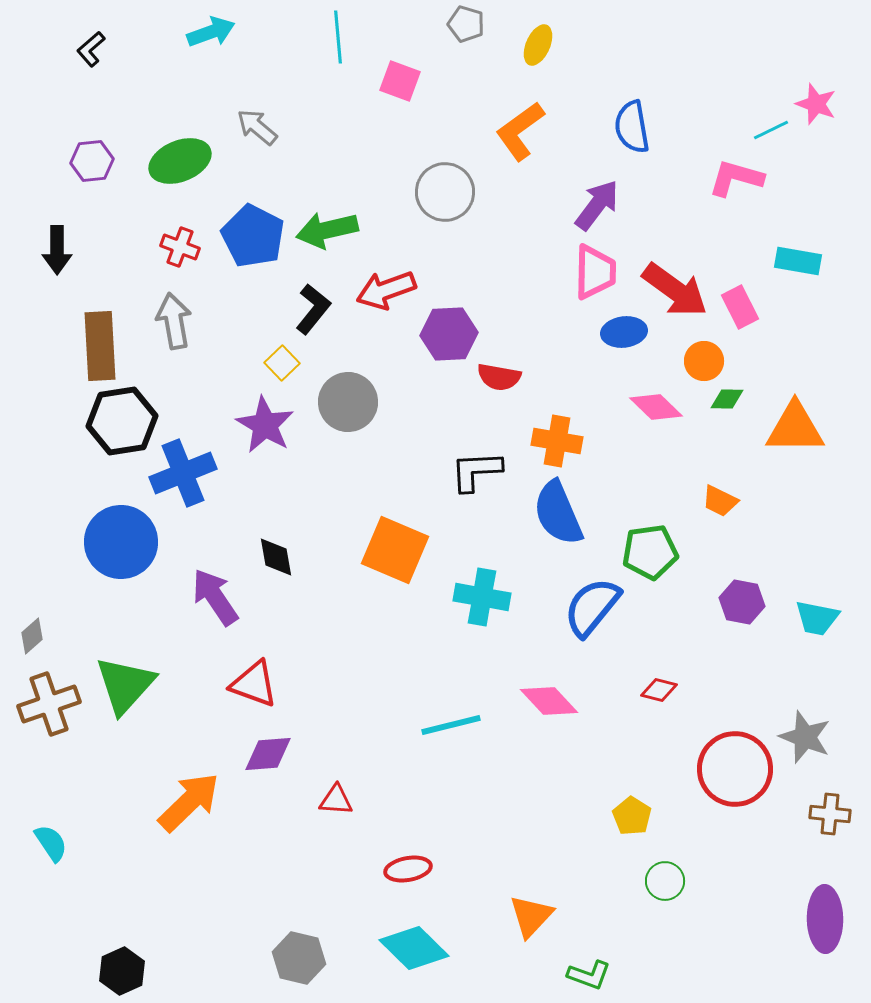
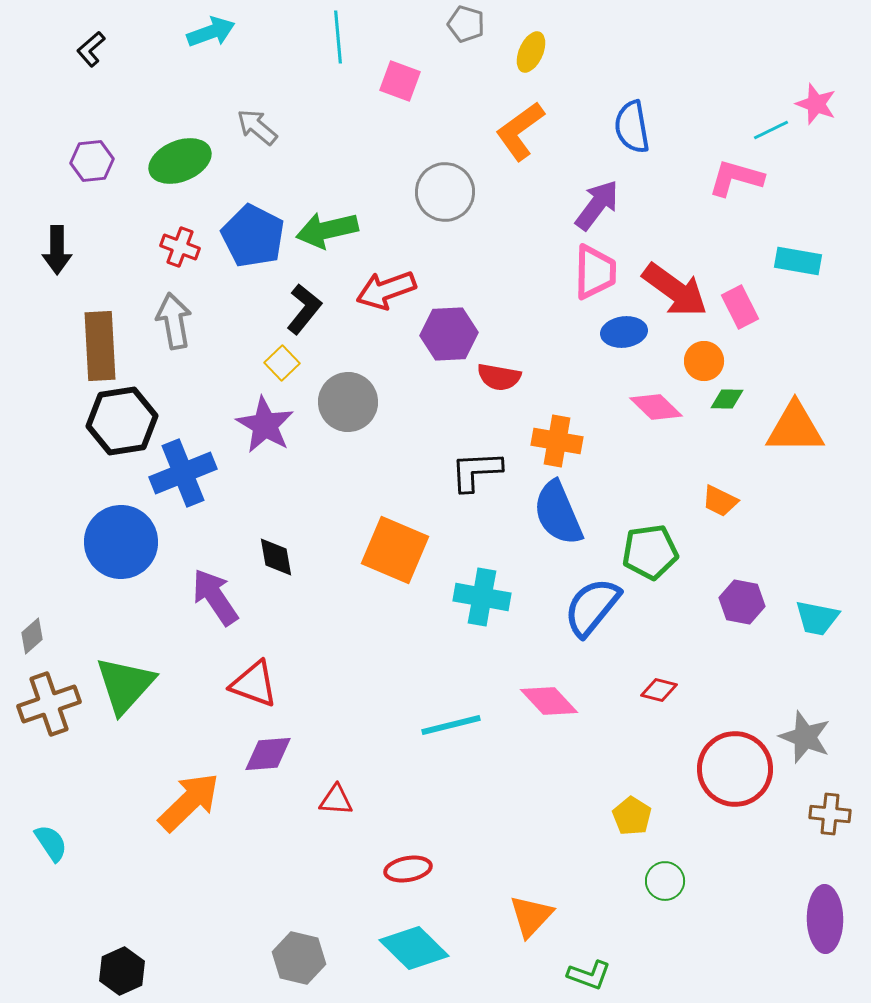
yellow ellipse at (538, 45): moved 7 px left, 7 px down
black L-shape at (313, 309): moved 9 px left
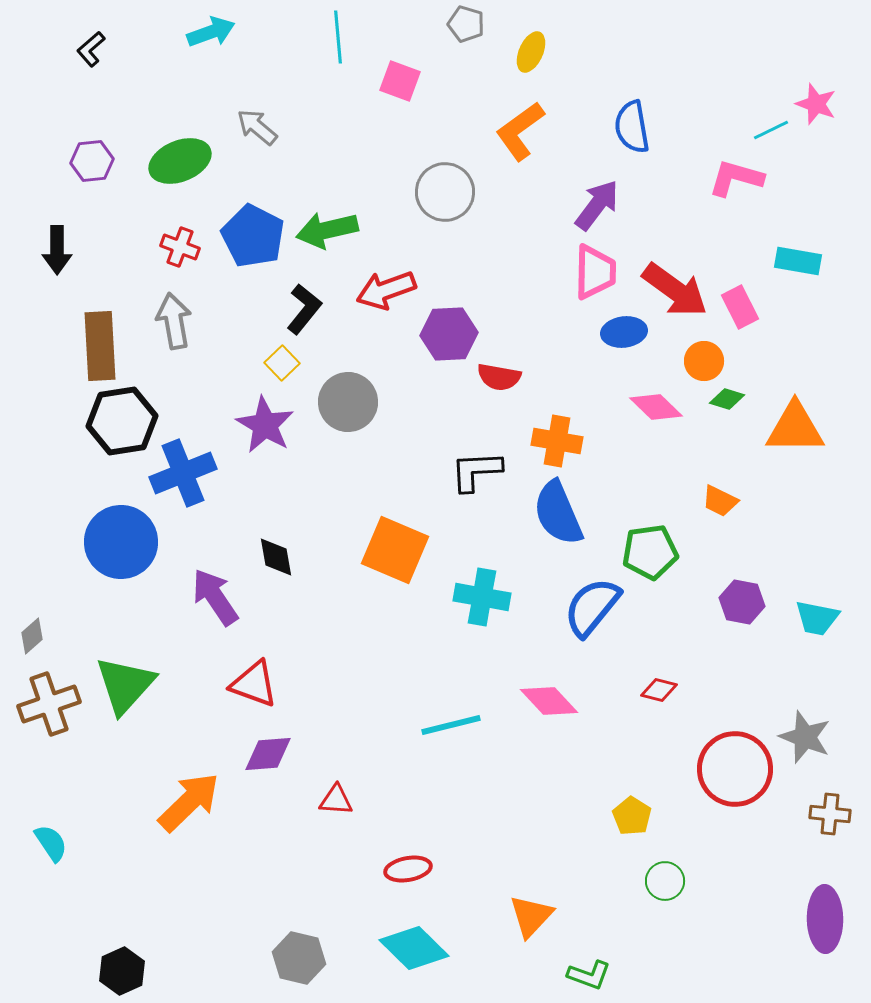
green diamond at (727, 399): rotated 16 degrees clockwise
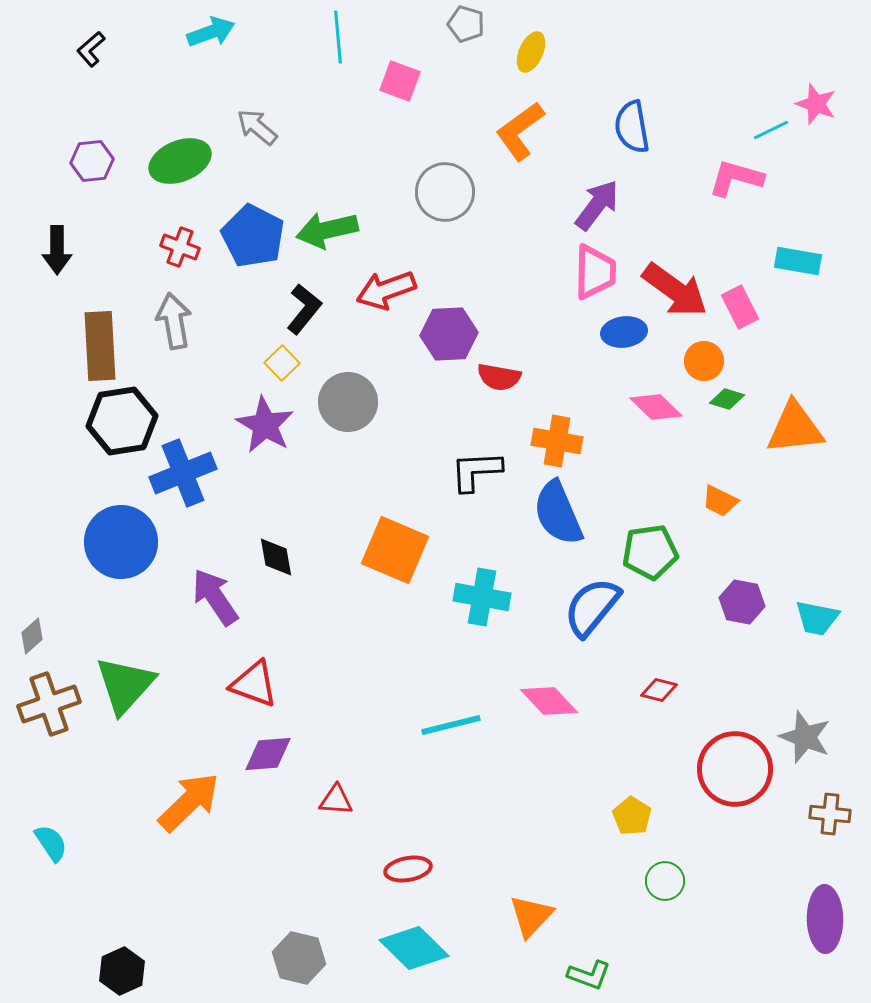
orange triangle at (795, 428): rotated 6 degrees counterclockwise
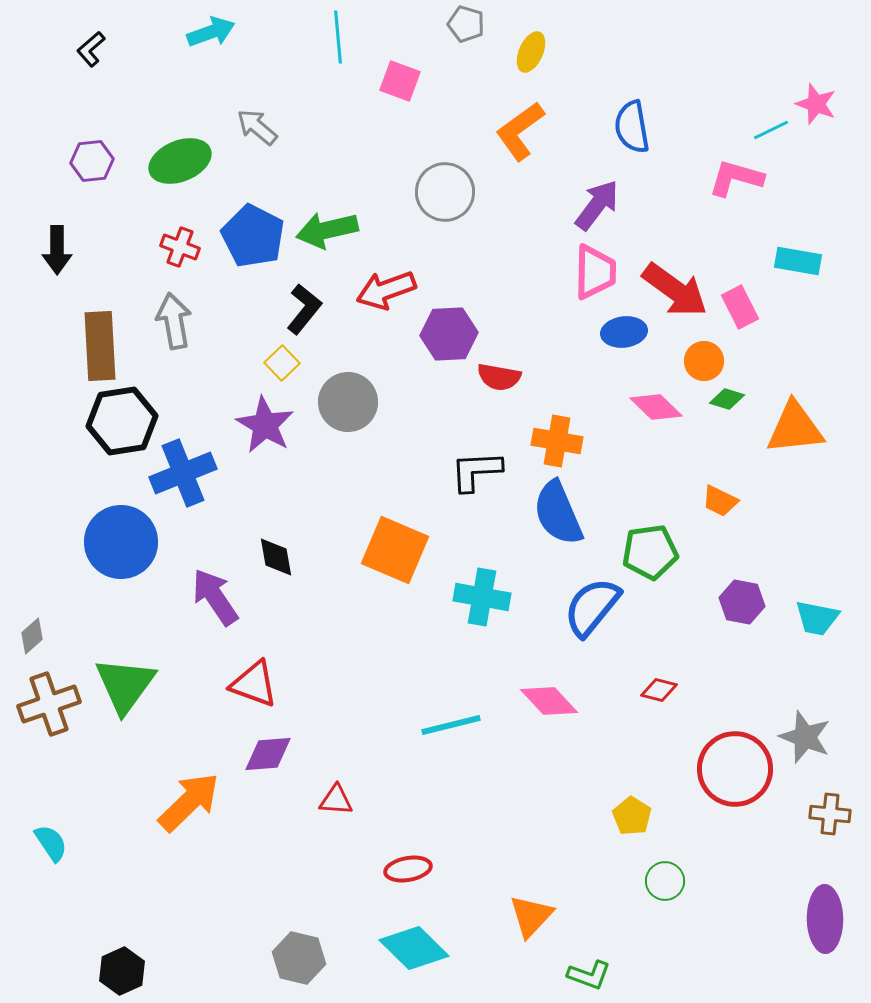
green triangle at (125, 685): rotated 6 degrees counterclockwise
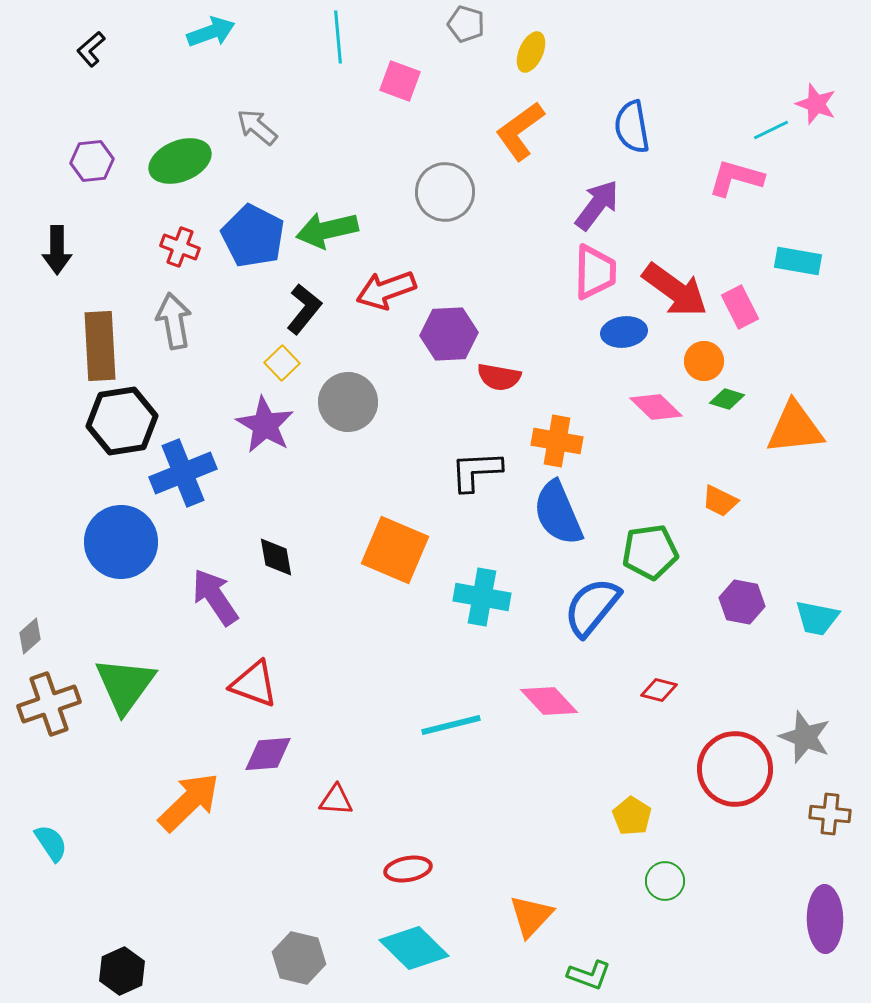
gray diamond at (32, 636): moved 2 px left
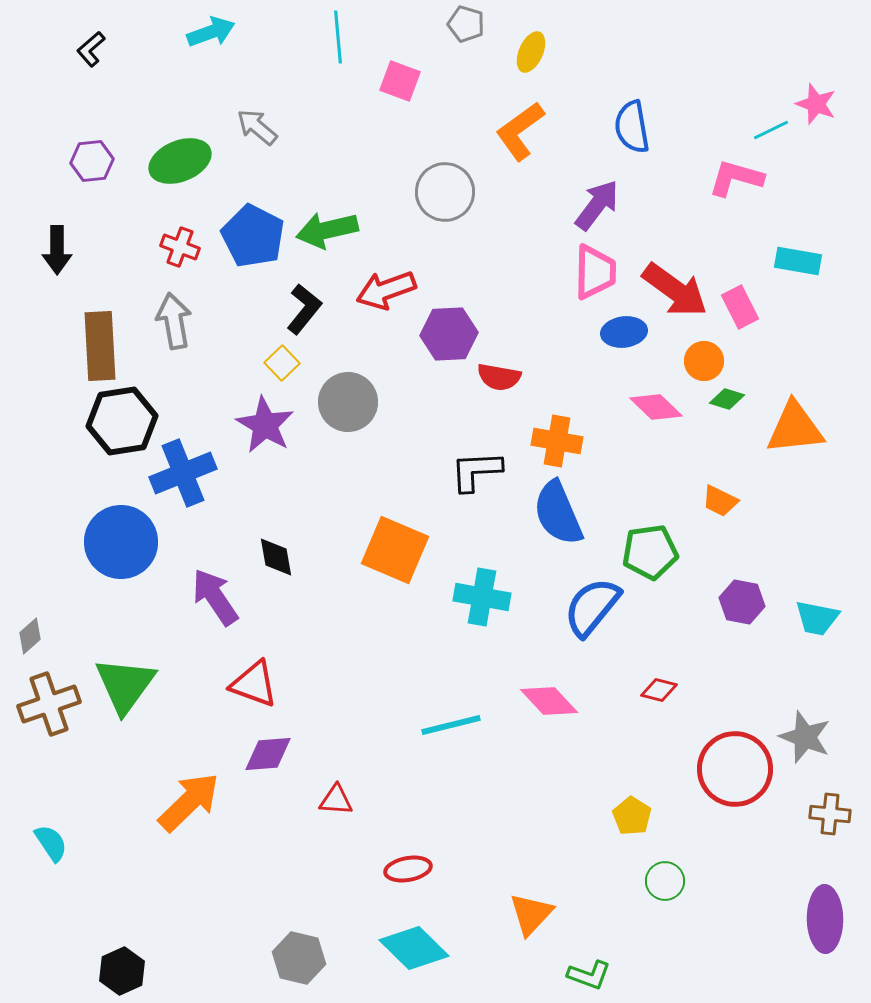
orange triangle at (531, 916): moved 2 px up
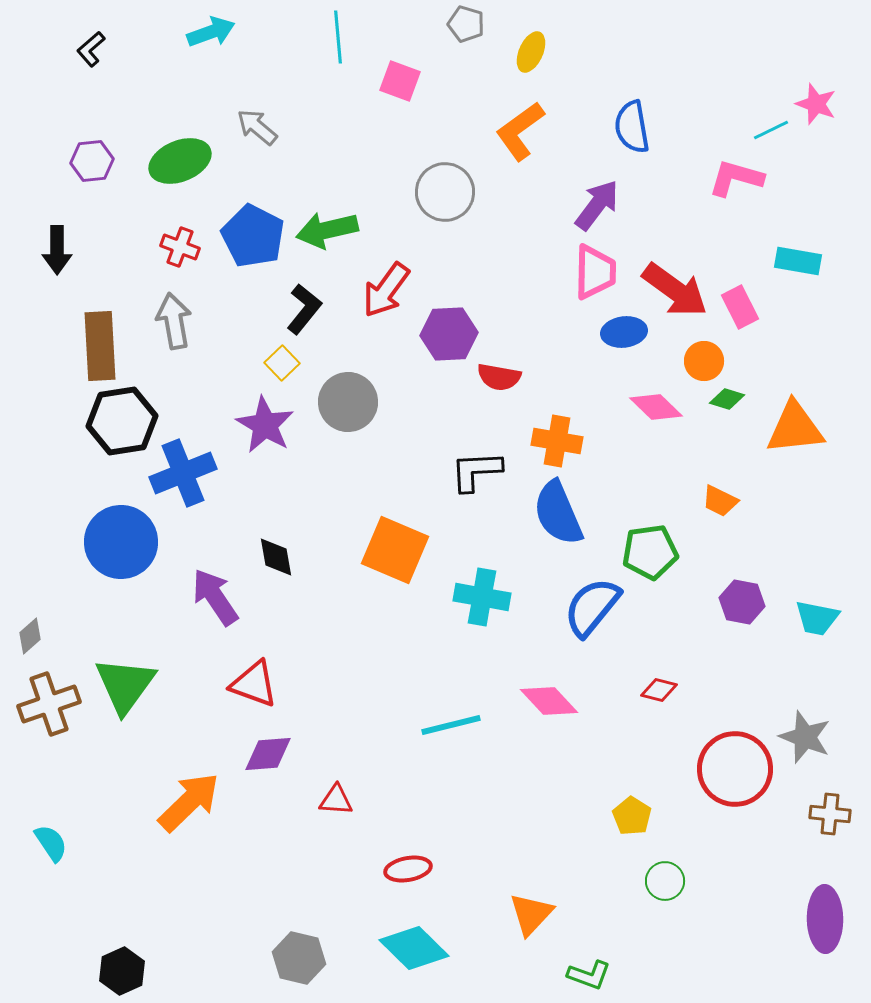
red arrow at (386, 290): rotated 34 degrees counterclockwise
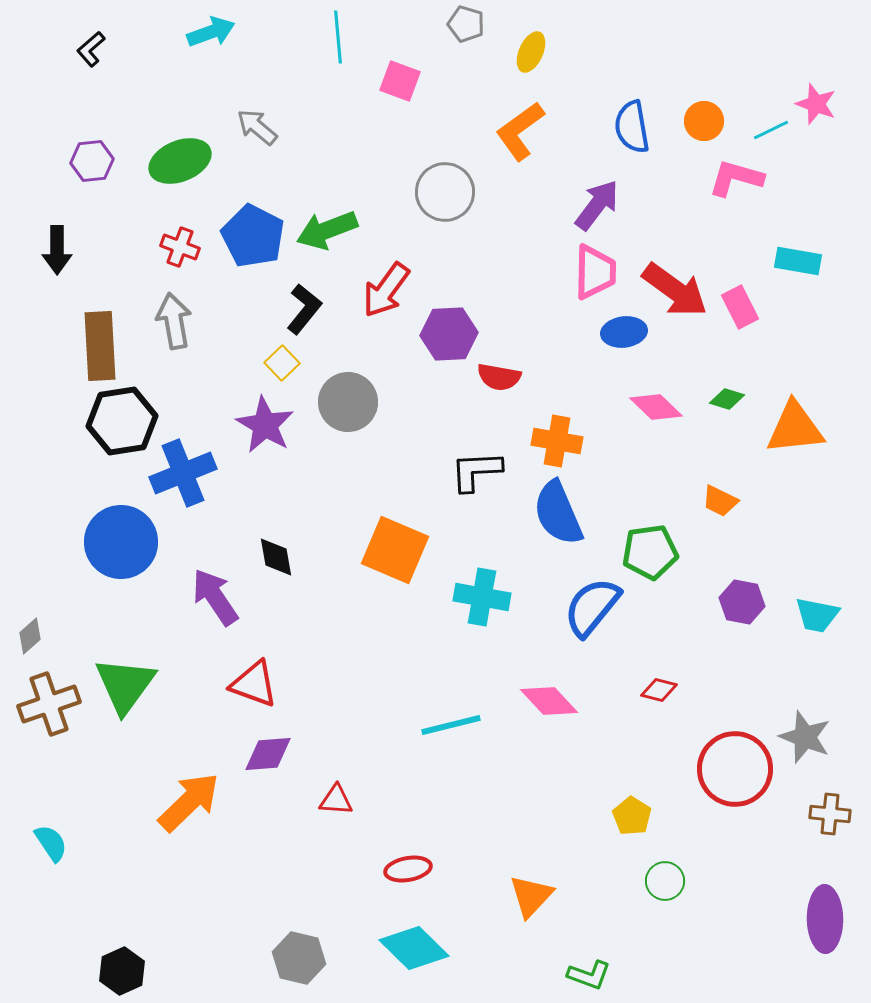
green arrow at (327, 230): rotated 8 degrees counterclockwise
orange circle at (704, 361): moved 240 px up
cyan trapezoid at (817, 618): moved 3 px up
orange triangle at (531, 914): moved 18 px up
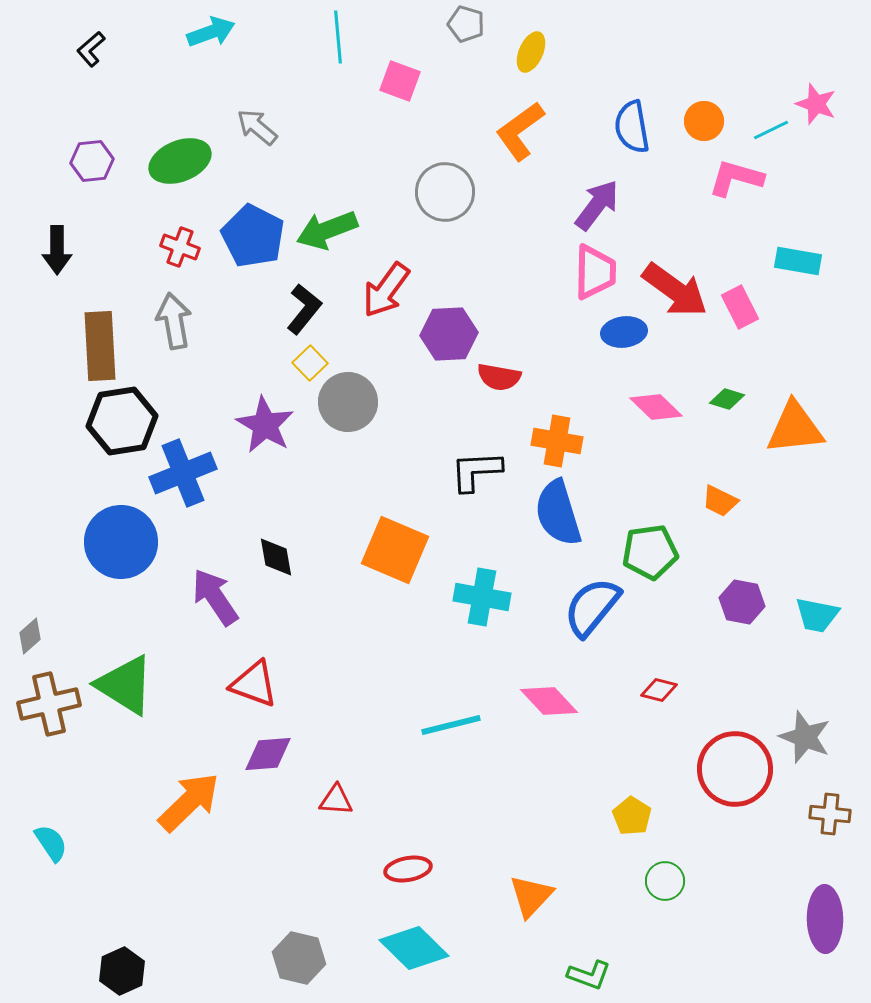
yellow square at (282, 363): moved 28 px right
blue semicircle at (558, 513): rotated 6 degrees clockwise
green triangle at (125, 685): rotated 34 degrees counterclockwise
brown cross at (49, 704): rotated 6 degrees clockwise
